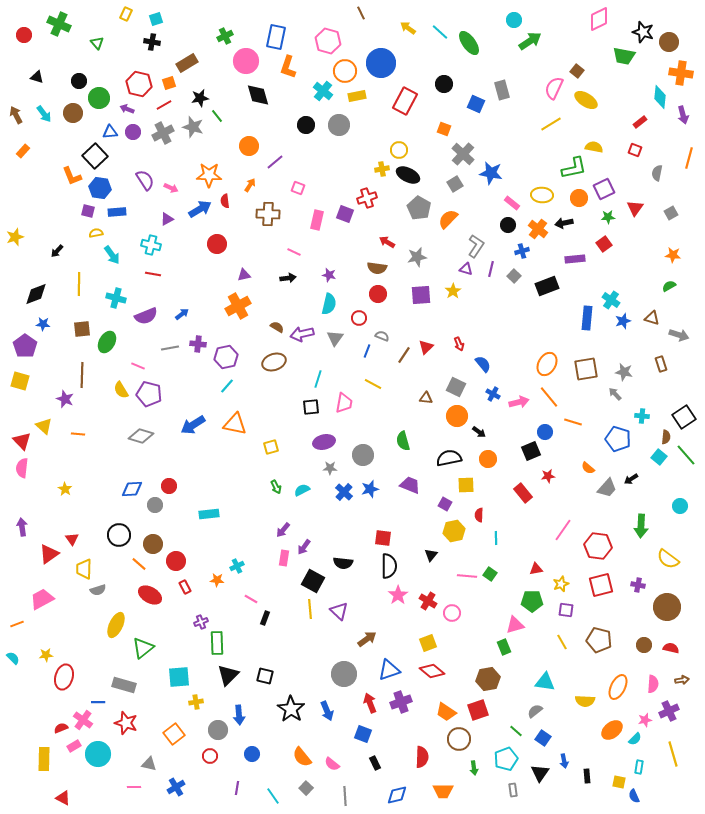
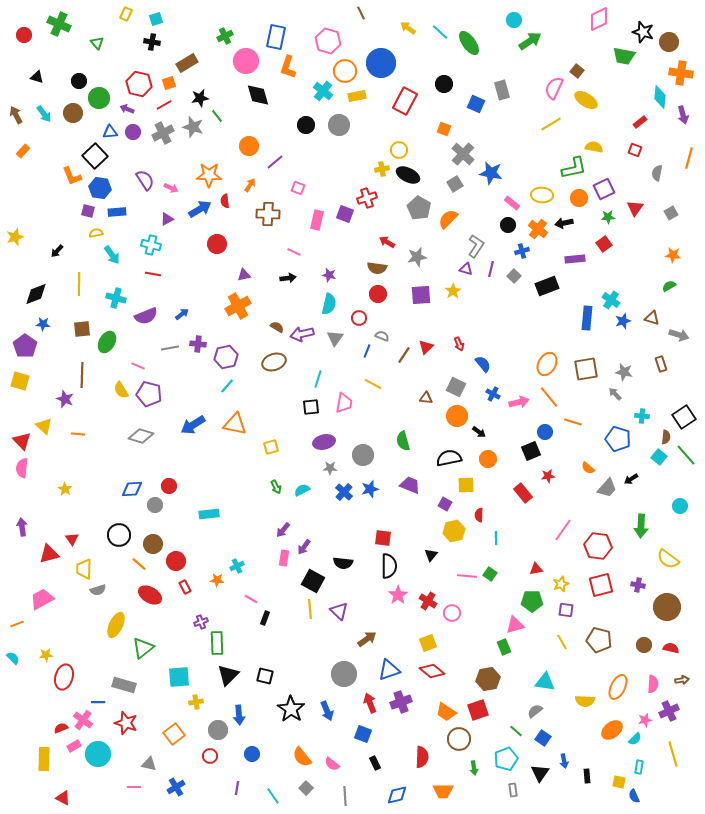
red triangle at (49, 554): rotated 20 degrees clockwise
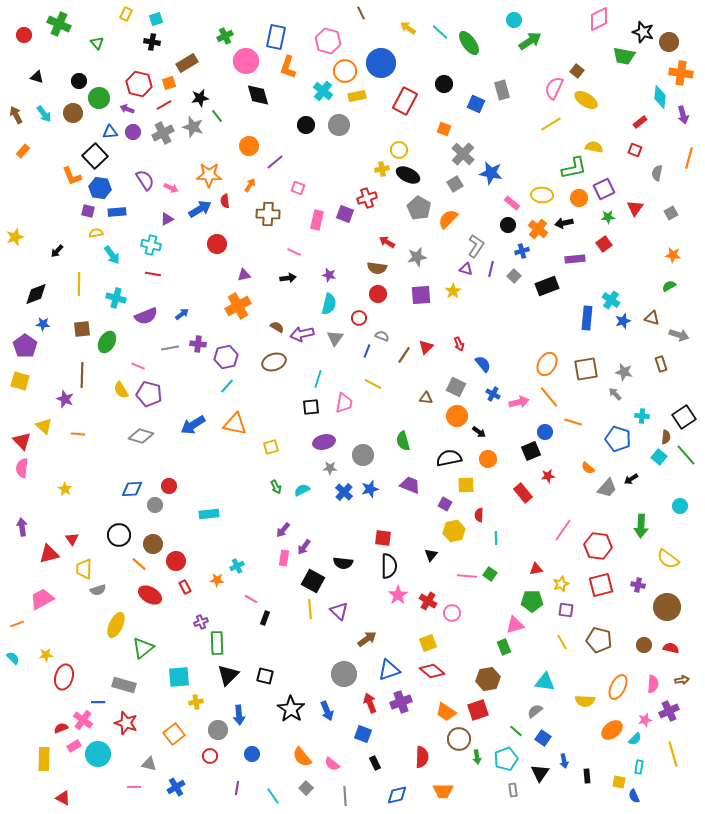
green arrow at (474, 768): moved 3 px right, 11 px up
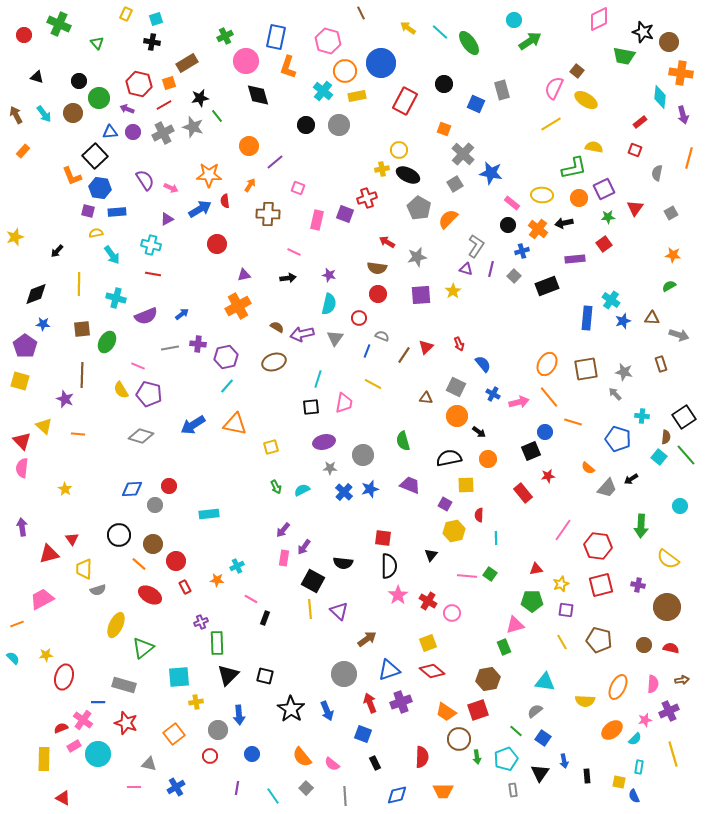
brown triangle at (652, 318): rotated 14 degrees counterclockwise
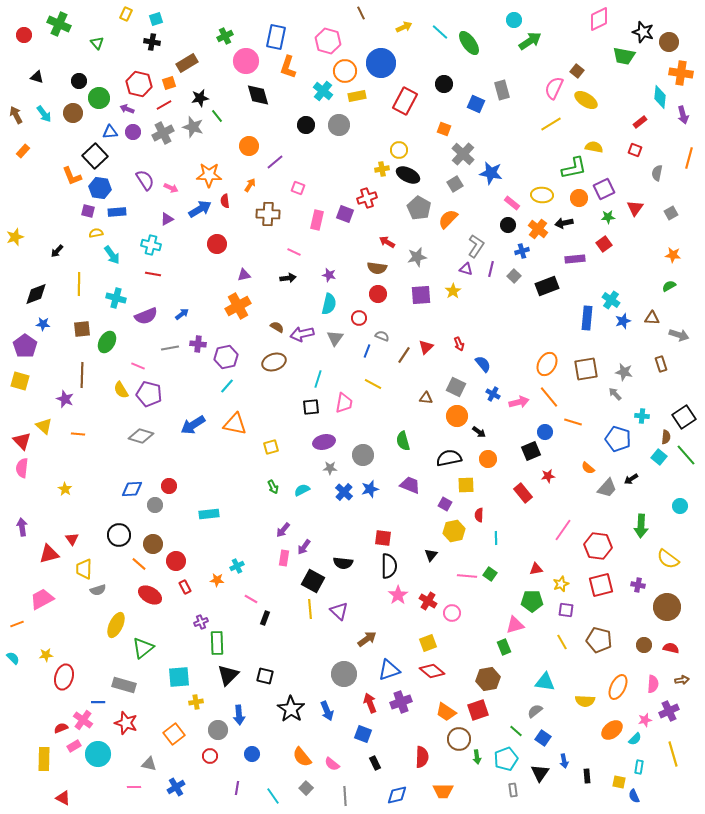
yellow arrow at (408, 28): moved 4 px left, 1 px up; rotated 119 degrees clockwise
green arrow at (276, 487): moved 3 px left
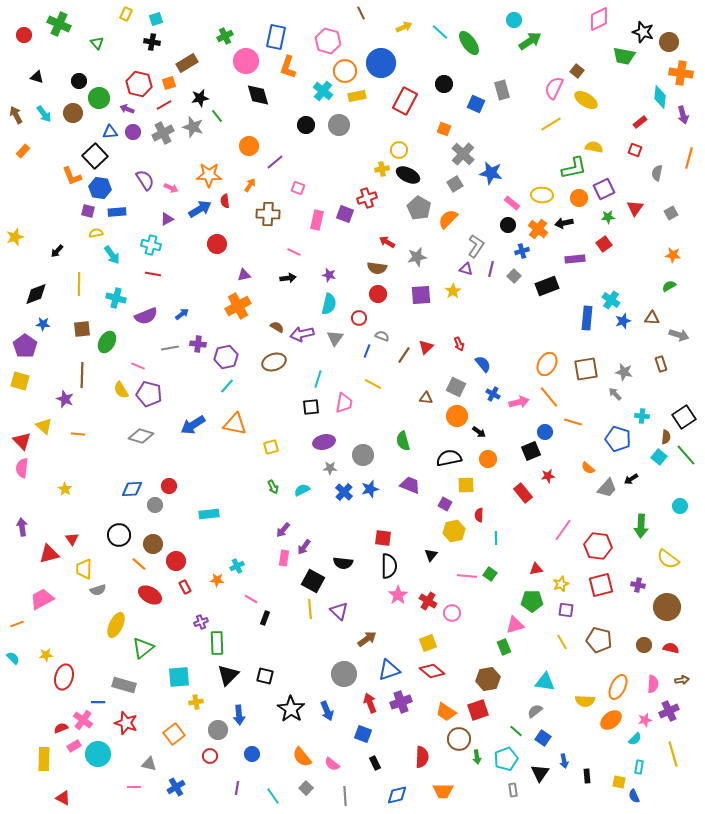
orange ellipse at (612, 730): moved 1 px left, 10 px up
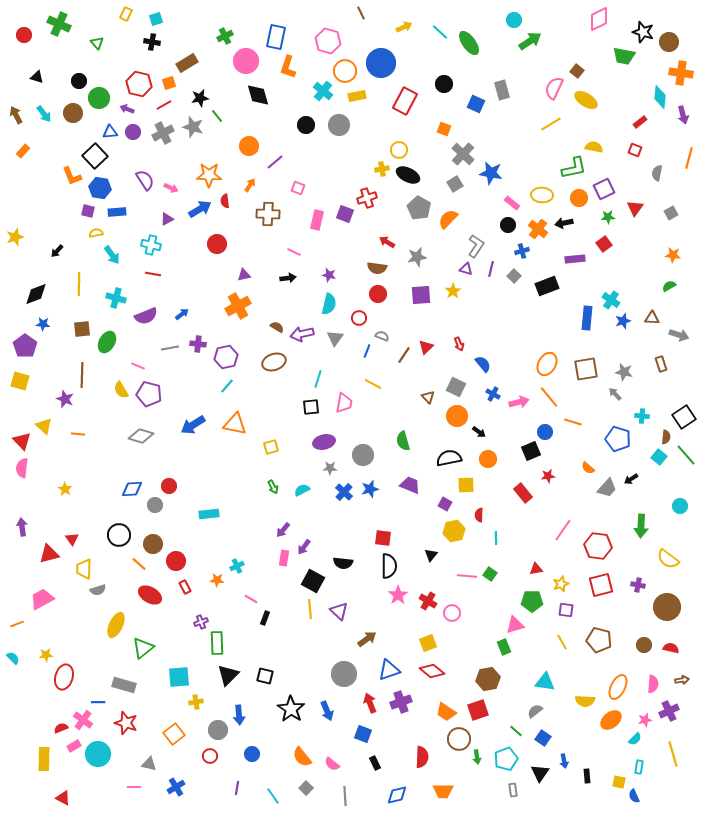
brown triangle at (426, 398): moved 2 px right, 1 px up; rotated 40 degrees clockwise
